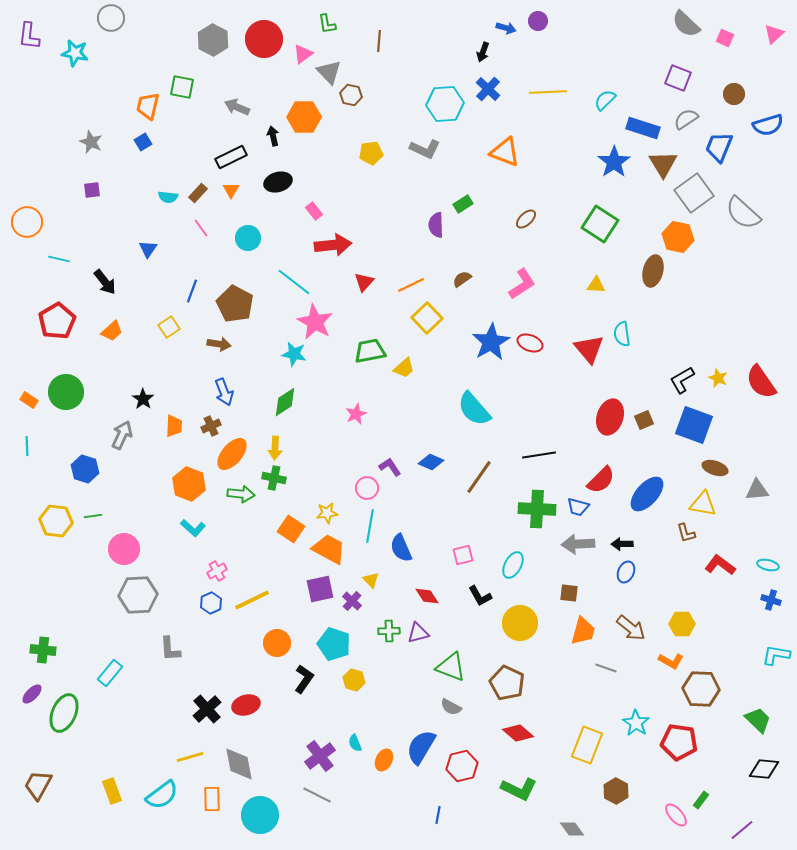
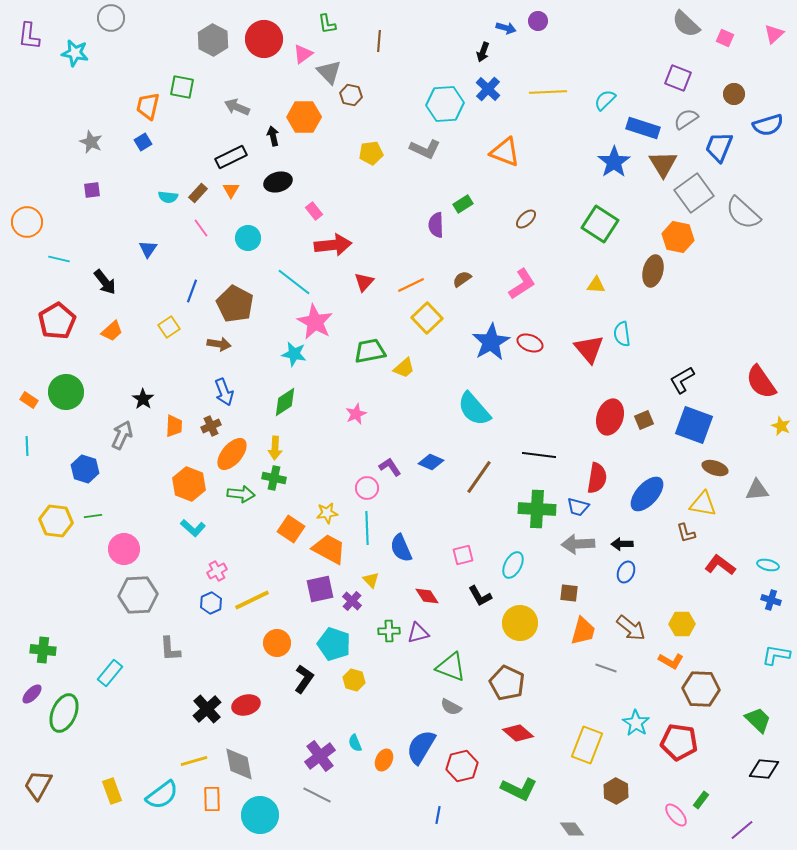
yellow star at (718, 378): moved 63 px right, 48 px down
black line at (539, 455): rotated 16 degrees clockwise
red semicircle at (601, 480): moved 4 px left, 2 px up; rotated 36 degrees counterclockwise
cyan line at (370, 526): moved 3 px left, 2 px down; rotated 12 degrees counterclockwise
yellow line at (190, 757): moved 4 px right, 4 px down
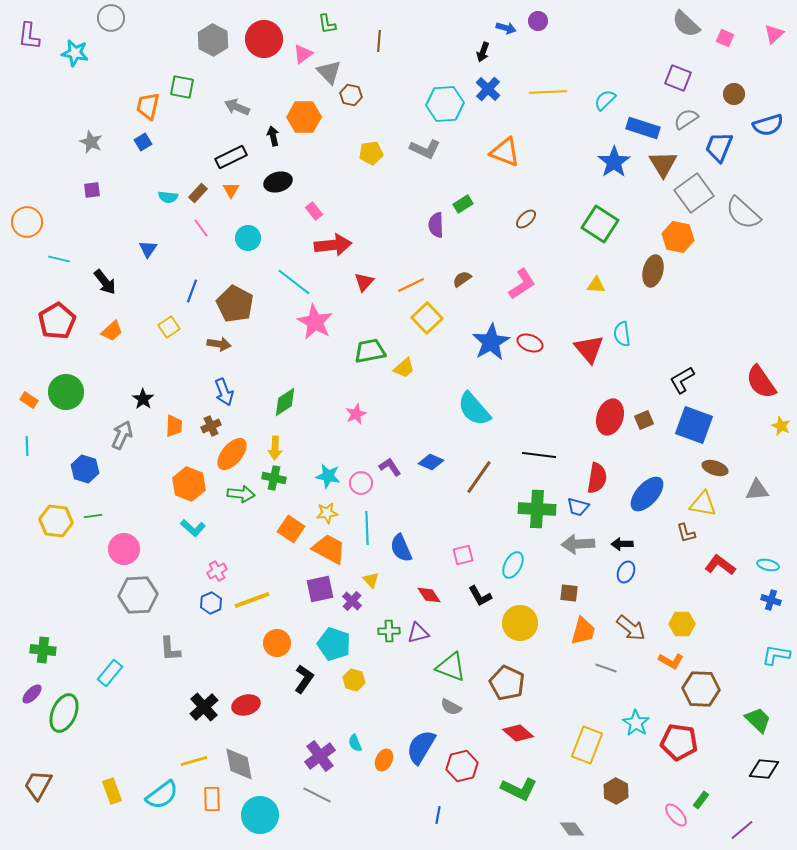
cyan star at (294, 354): moved 34 px right, 122 px down
pink circle at (367, 488): moved 6 px left, 5 px up
red diamond at (427, 596): moved 2 px right, 1 px up
yellow line at (252, 600): rotated 6 degrees clockwise
black cross at (207, 709): moved 3 px left, 2 px up
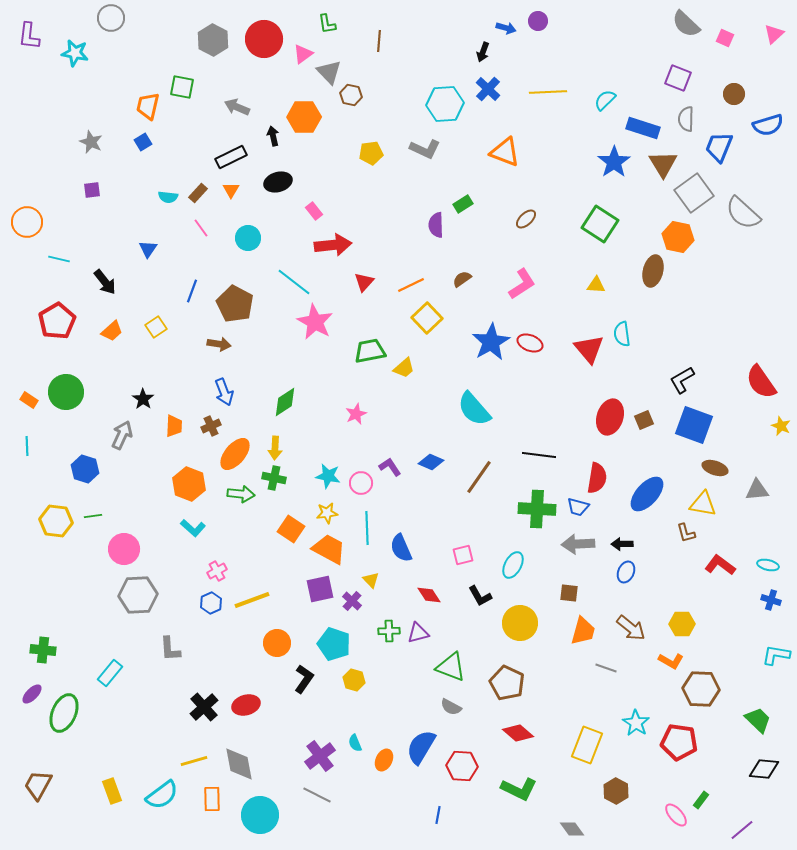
gray semicircle at (686, 119): rotated 55 degrees counterclockwise
yellow square at (169, 327): moved 13 px left
orange ellipse at (232, 454): moved 3 px right
red hexagon at (462, 766): rotated 16 degrees clockwise
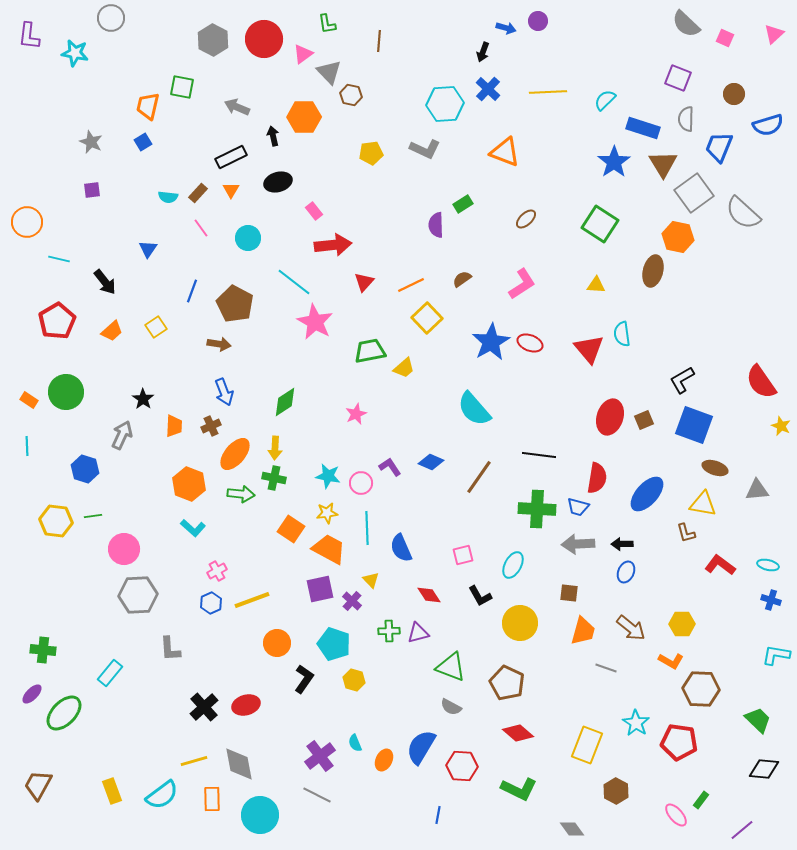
green ellipse at (64, 713): rotated 21 degrees clockwise
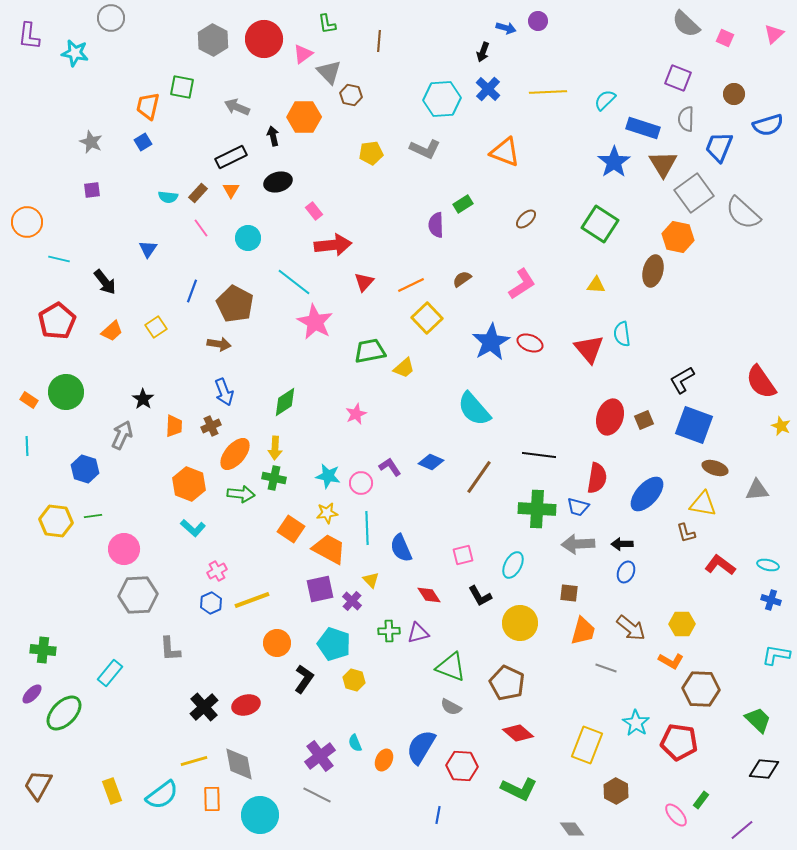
cyan hexagon at (445, 104): moved 3 px left, 5 px up
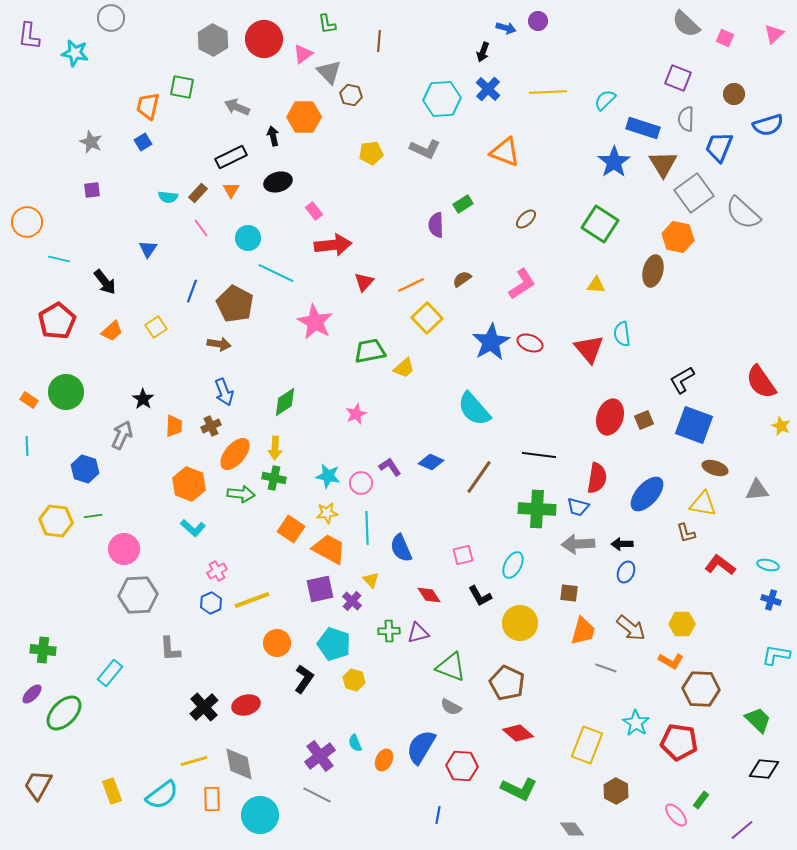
cyan line at (294, 282): moved 18 px left, 9 px up; rotated 12 degrees counterclockwise
